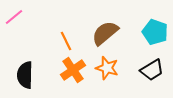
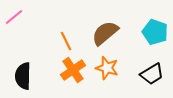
black trapezoid: moved 4 px down
black semicircle: moved 2 px left, 1 px down
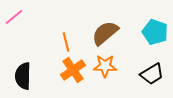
orange line: moved 1 px down; rotated 12 degrees clockwise
orange star: moved 2 px left, 2 px up; rotated 15 degrees counterclockwise
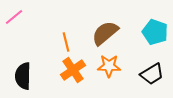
orange star: moved 4 px right
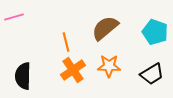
pink line: rotated 24 degrees clockwise
brown semicircle: moved 5 px up
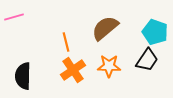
black trapezoid: moved 5 px left, 14 px up; rotated 25 degrees counterclockwise
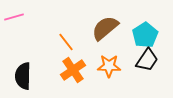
cyan pentagon: moved 10 px left, 3 px down; rotated 20 degrees clockwise
orange line: rotated 24 degrees counterclockwise
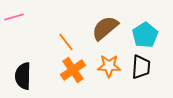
black trapezoid: moved 6 px left, 7 px down; rotated 30 degrees counterclockwise
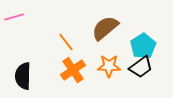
cyan pentagon: moved 2 px left, 11 px down
black trapezoid: rotated 50 degrees clockwise
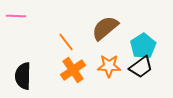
pink line: moved 2 px right, 1 px up; rotated 18 degrees clockwise
